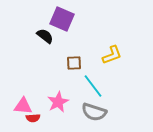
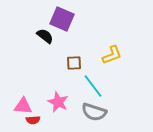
pink star: rotated 20 degrees counterclockwise
red semicircle: moved 2 px down
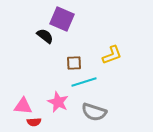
cyan line: moved 9 px left, 4 px up; rotated 70 degrees counterclockwise
red semicircle: moved 1 px right, 2 px down
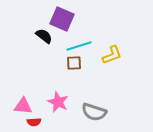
black semicircle: moved 1 px left
cyan line: moved 5 px left, 36 px up
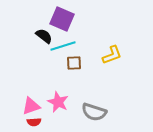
cyan line: moved 16 px left
pink triangle: moved 8 px right; rotated 24 degrees counterclockwise
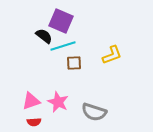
purple square: moved 1 px left, 2 px down
pink triangle: moved 5 px up
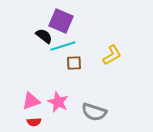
yellow L-shape: rotated 10 degrees counterclockwise
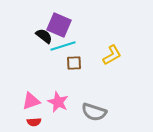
purple square: moved 2 px left, 4 px down
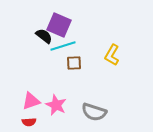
yellow L-shape: rotated 150 degrees clockwise
pink star: moved 2 px left, 3 px down
red semicircle: moved 5 px left
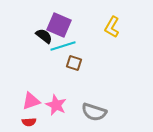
yellow L-shape: moved 28 px up
brown square: rotated 21 degrees clockwise
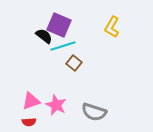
brown square: rotated 21 degrees clockwise
